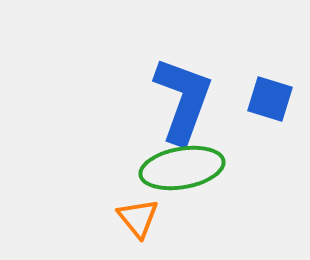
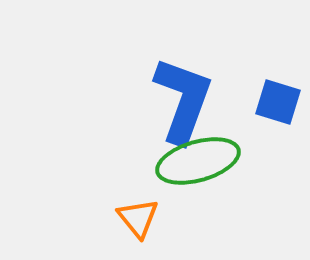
blue square: moved 8 px right, 3 px down
green ellipse: moved 16 px right, 7 px up; rotated 6 degrees counterclockwise
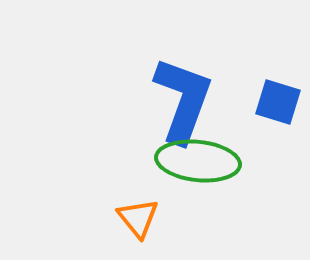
green ellipse: rotated 22 degrees clockwise
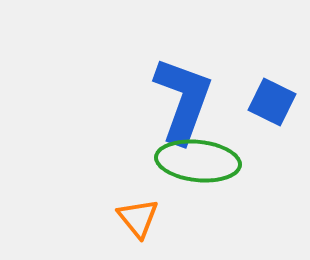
blue square: moved 6 px left; rotated 9 degrees clockwise
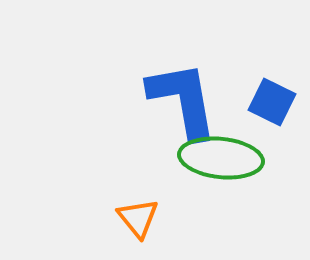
blue L-shape: rotated 30 degrees counterclockwise
green ellipse: moved 23 px right, 3 px up
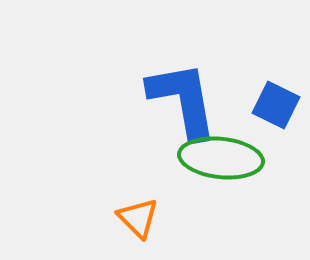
blue square: moved 4 px right, 3 px down
orange triangle: rotated 6 degrees counterclockwise
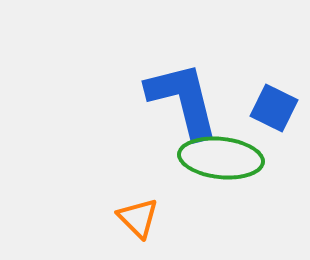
blue L-shape: rotated 4 degrees counterclockwise
blue square: moved 2 px left, 3 px down
